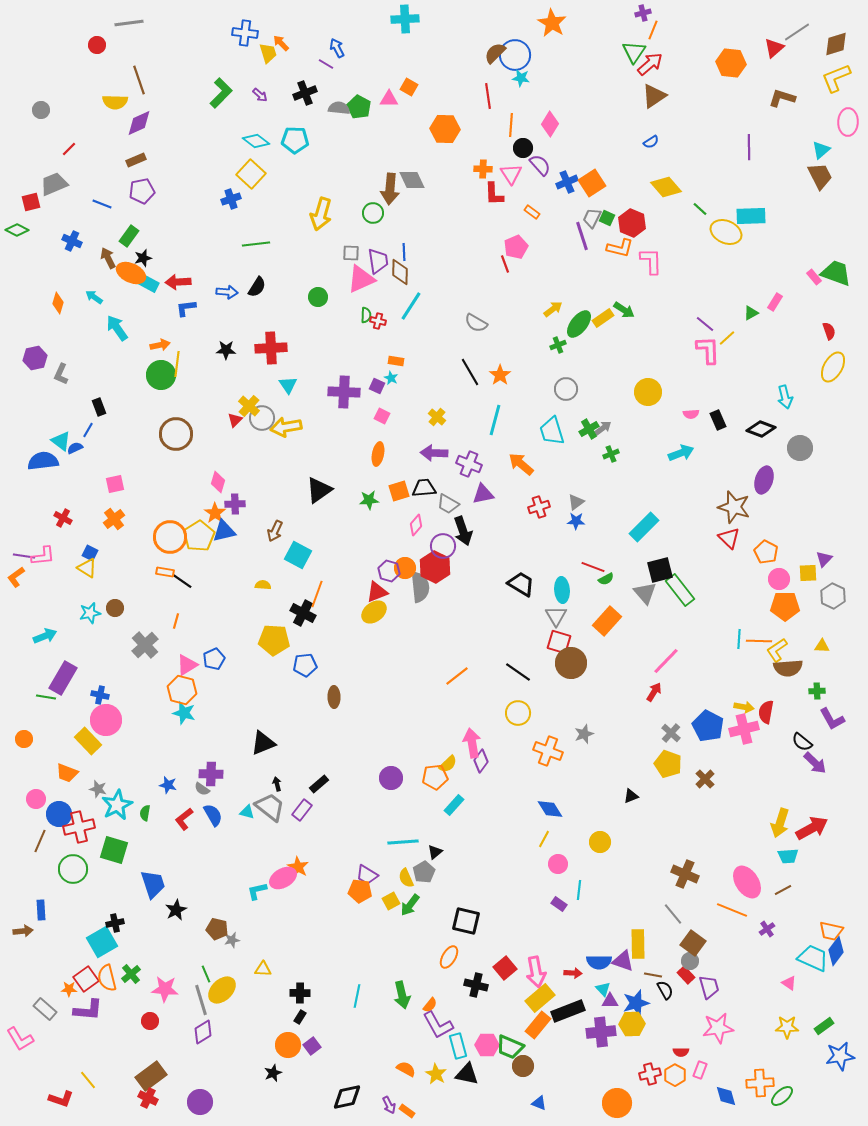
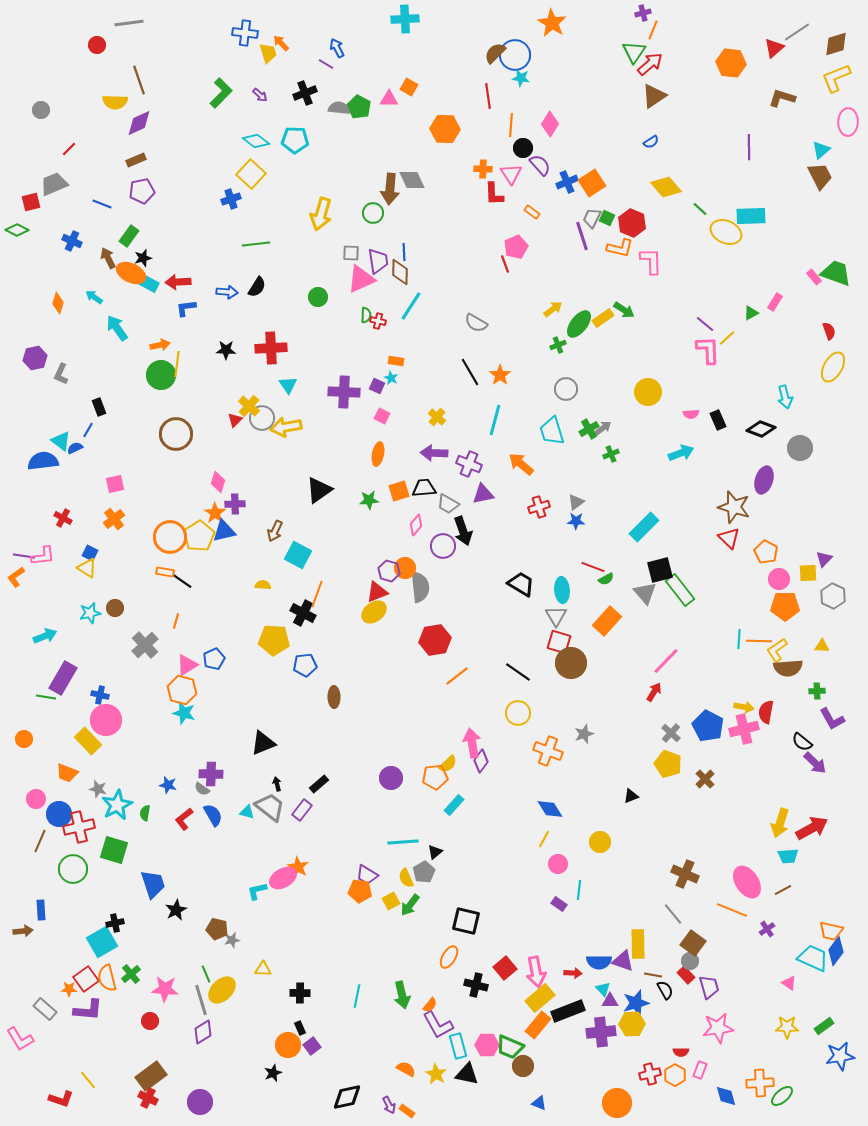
red hexagon at (435, 567): moved 73 px down; rotated 24 degrees clockwise
black rectangle at (300, 1017): moved 11 px down; rotated 56 degrees counterclockwise
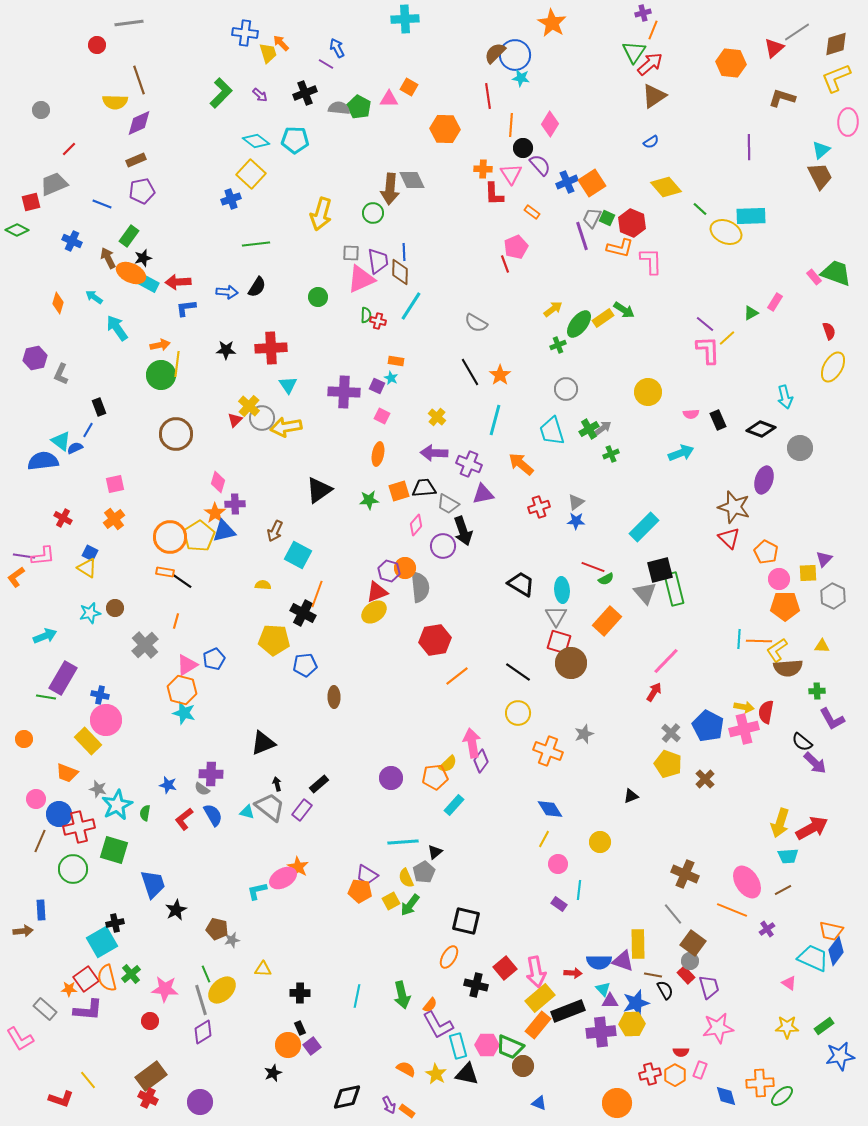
green rectangle at (680, 590): moved 6 px left, 1 px up; rotated 24 degrees clockwise
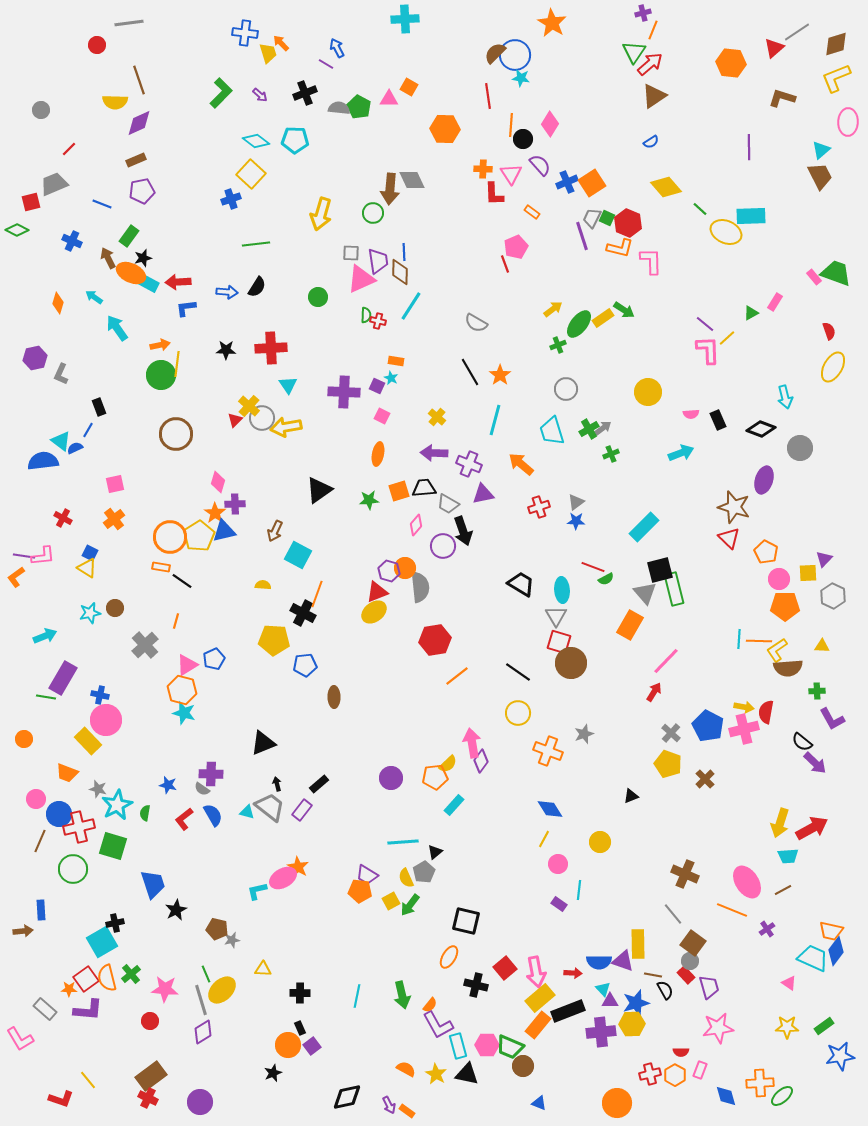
black circle at (523, 148): moved 9 px up
red hexagon at (632, 223): moved 4 px left
orange rectangle at (165, 572): moved 4 px left, 5 px up
orange rectangle at (607, 621): moved 23 px right, 4 px down; rotated 12 degrees counterclockwise
green square at (114, 850): moved 1 px left, 4 px up
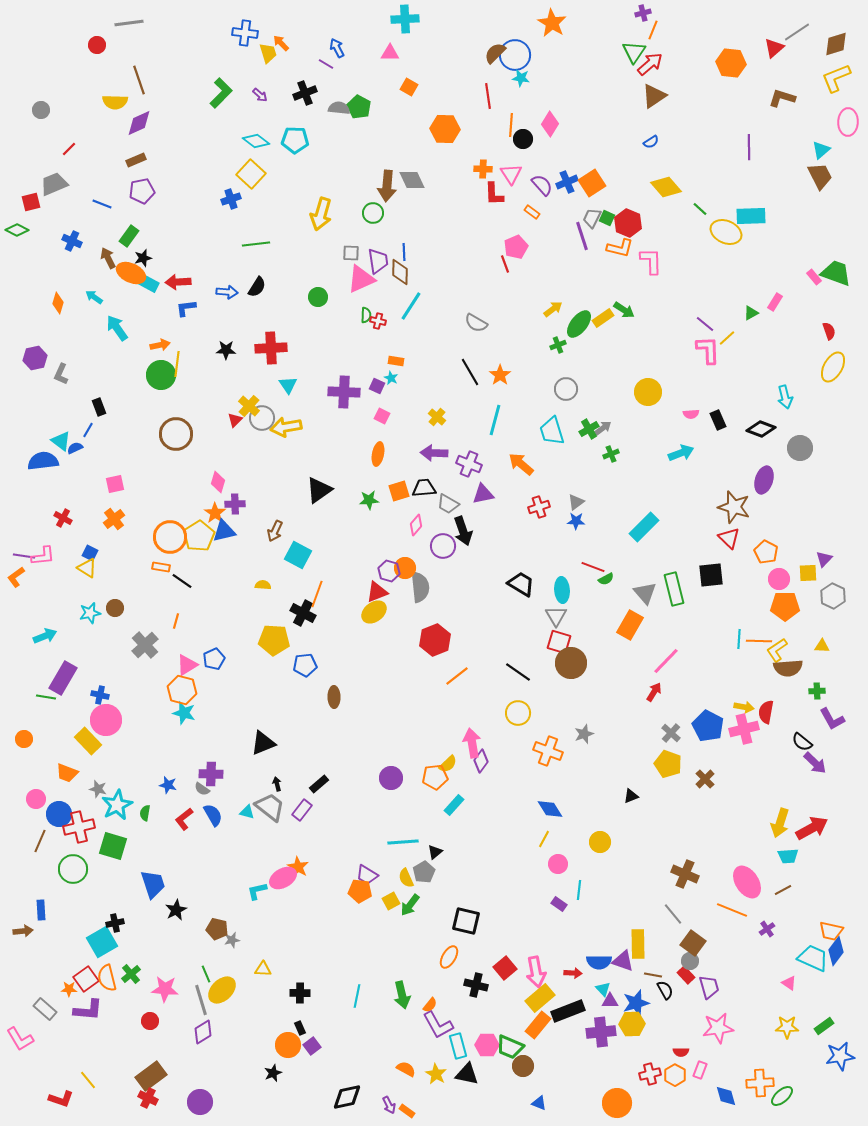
pink triangle at (389, 99): moved 1 px right, 46 px up
purple semicircle at (540, 165): moved 2 px right, 20 px down
brown arrow at (390, 189): moved 3 px left, 3 px up
black square at (660, 570): moved 51 px right, 5 px down; rotated 8 degrees clockwise
red hexagon at (435, 640): rotated 12 degrees counterclockwise
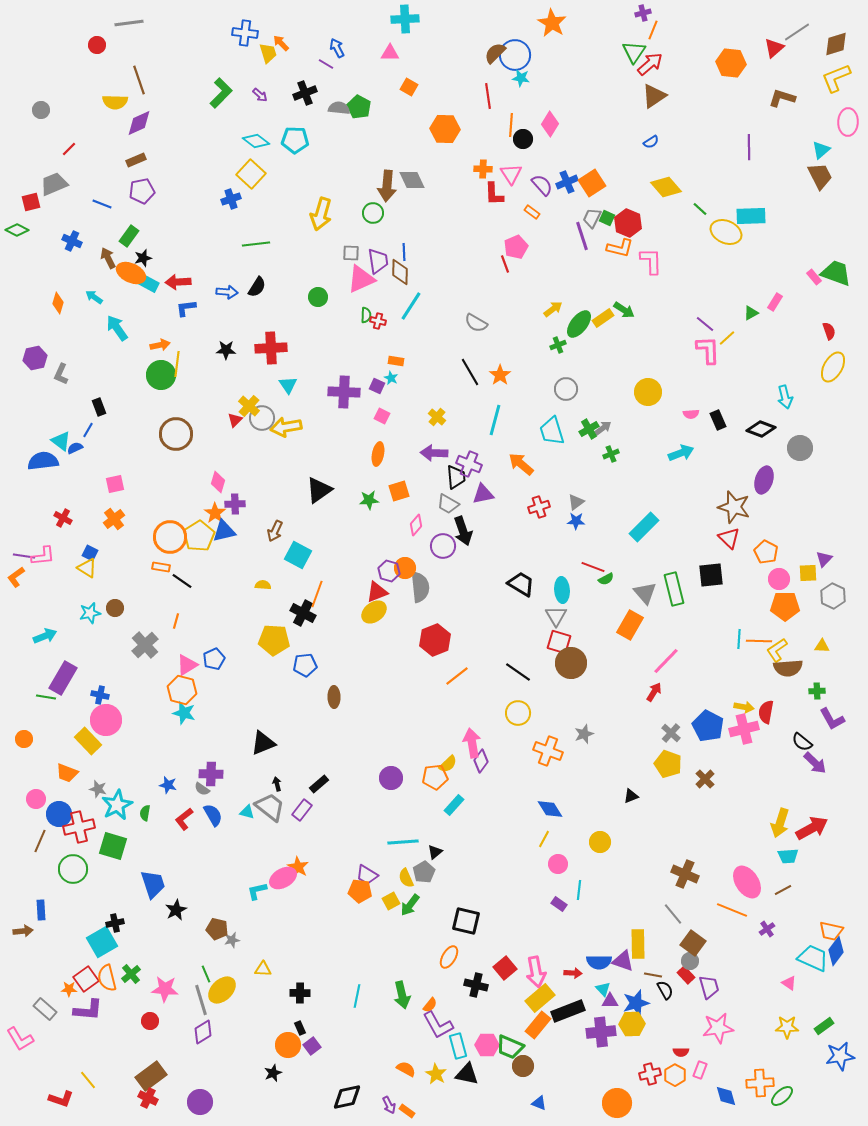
black trapezoid at (424, 488): moved 32 px right, 11 px up; rotated 90 degrees clockwise
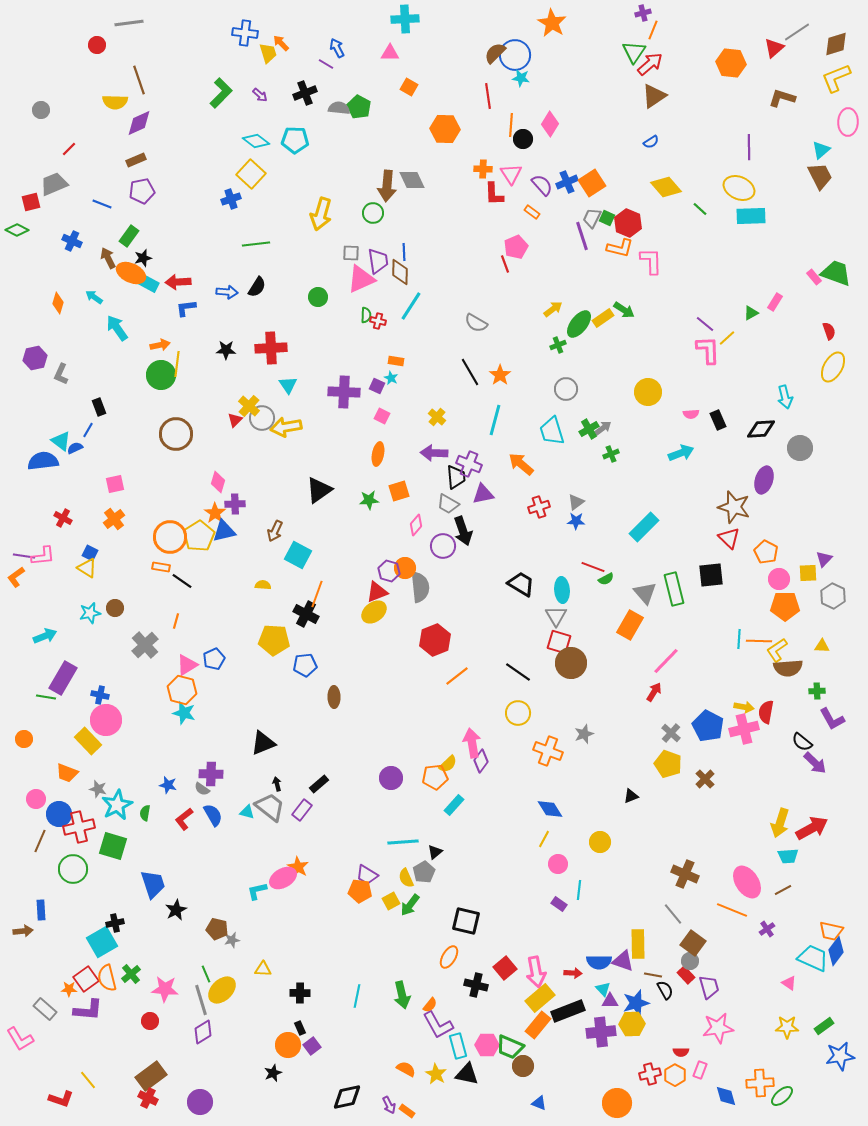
yellow ellipse at (726, 232): moved 13 px right, 44 px up
black diamond at (761, 429): rotated 24 degrees counterclockwise
black cross at (303, 613): moved 3 px right, 1 px down
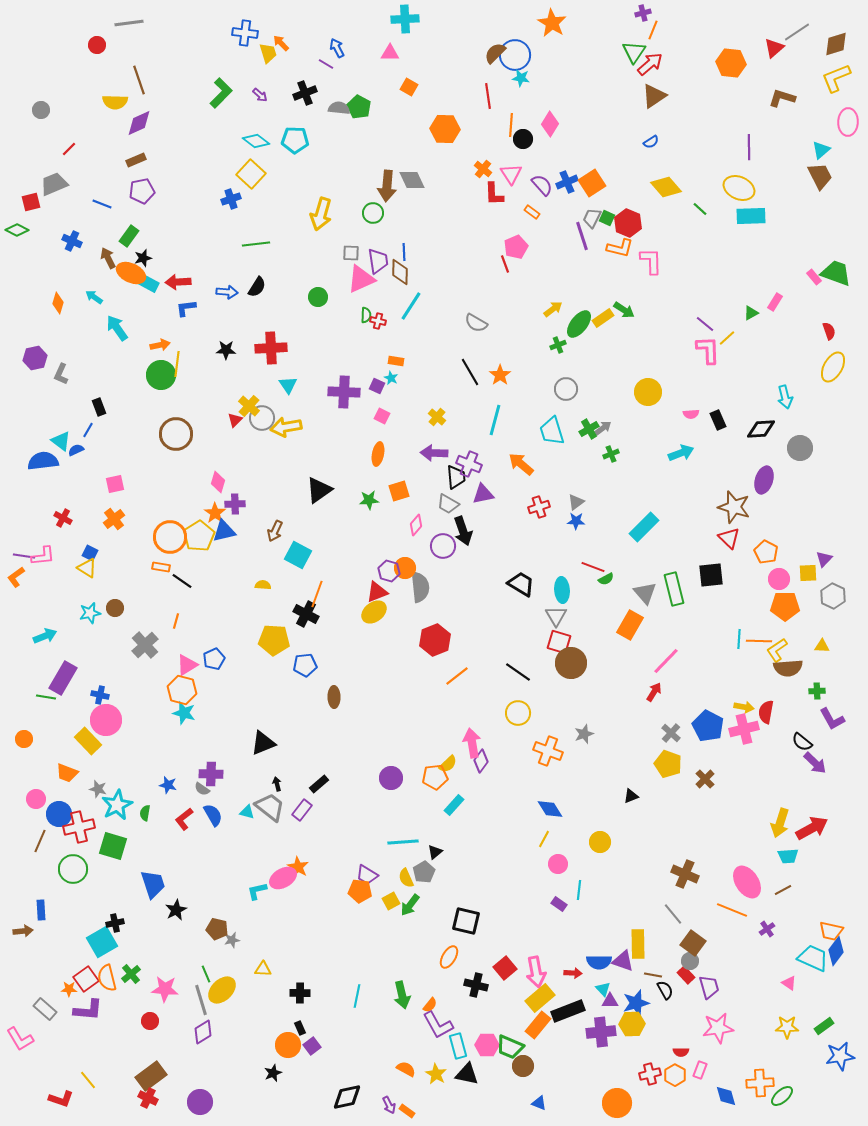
orange cross at (483, 169): rotated 36 degrees clockwise
blue semicircle at (75, 448): moved 1 px right, 2 px down
